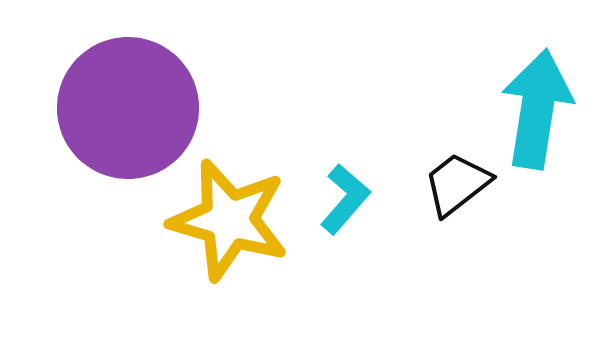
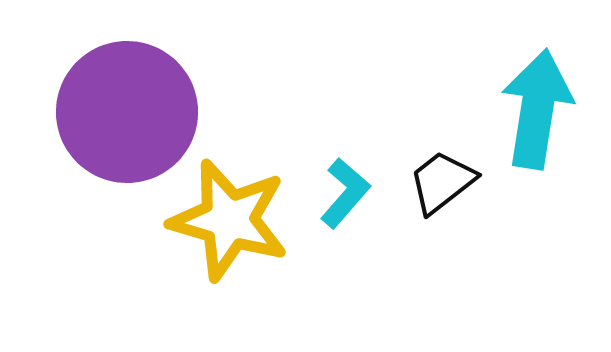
purple circle: moved 1 px left, 4 px down
black trapezoid: moved 15 px left, 2 px up
cyan L-shape: moved 6 px up
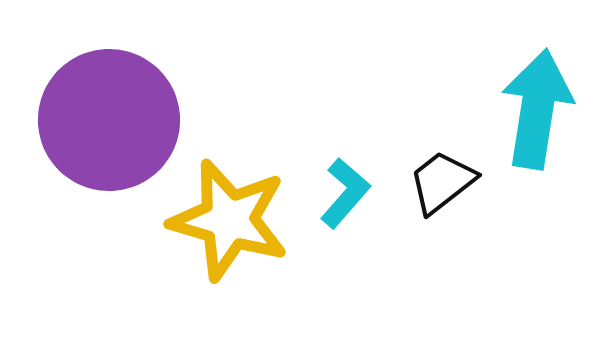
purple circle: moved 18 px left, 8 px down
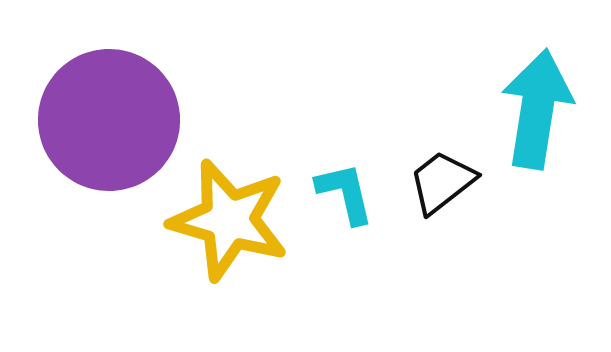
cyan L-shape: rotated 54 degrees counterclockwise
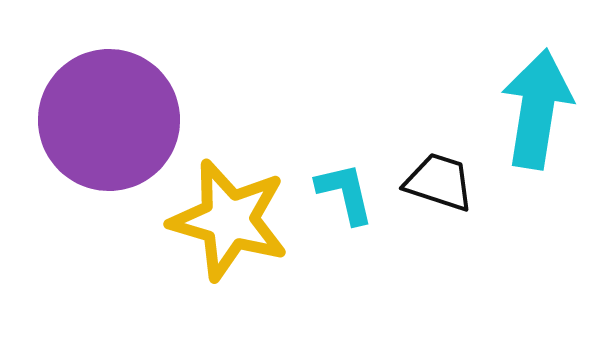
black trapezoid: moved 3 px left; rotated 56 degrees clockwise
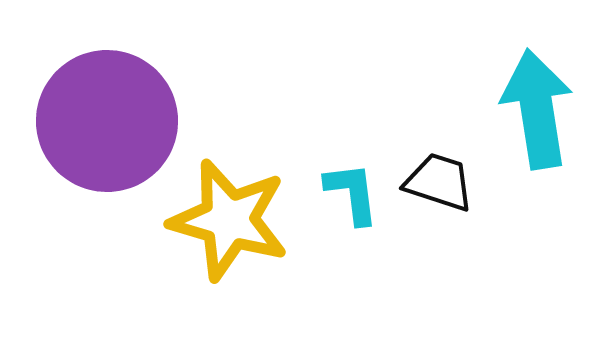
cyan arrow: rotated 18 degrees counterclockwise
purple circle: moved 2 px left, 1 px down
cyan L-shape: moved 7 px right; rotated 6 degrees clockwise
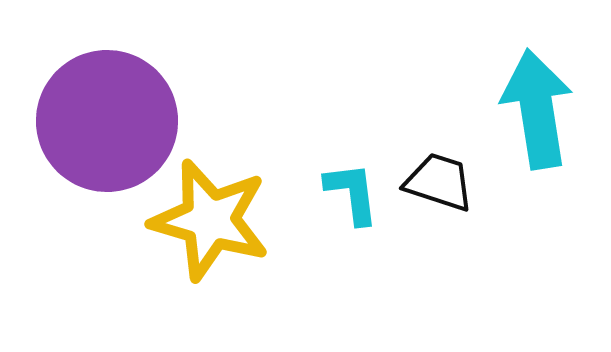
yellow star: moved 19 px left
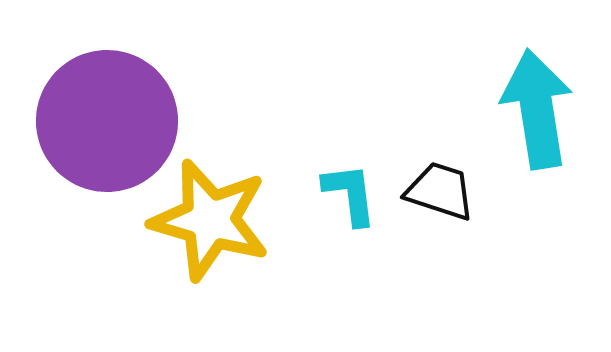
black trapezoid: moved 1 px right, 9 px down
cyan L-shape: moved 2 px left, 1 px down
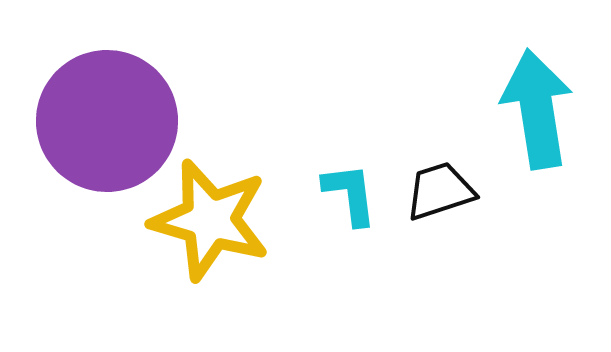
black trapezoid: rotated 36 degrees counterclockwise
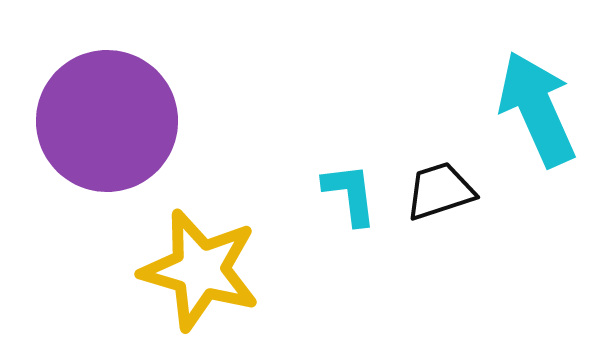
cyan arrow: rotated 15 degrees counterclockwise
yellow star: moved 10 px left, 50 px down
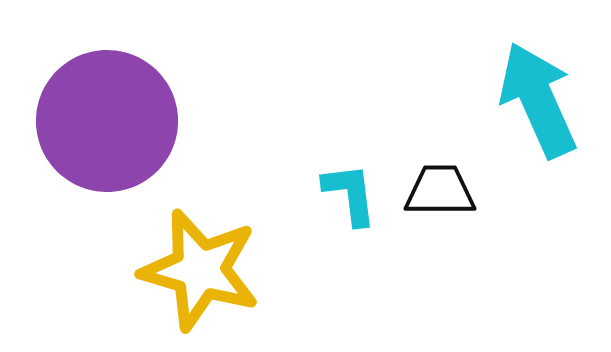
cyan arrow: moved 1 px right, 9 px up
black trapezoid: rotated 18 degrees clockwise
